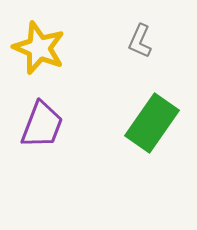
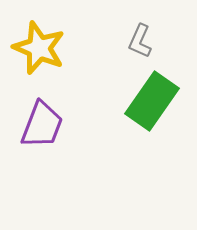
green rectangle: moved 22 px up
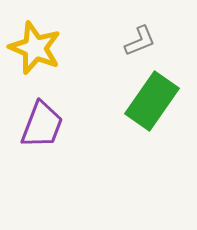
gray L-shape: rotated 136 degrees counterclockwise
yellow star: moved 4 px left
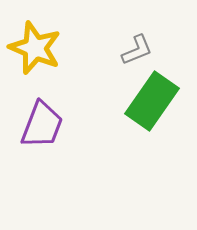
gray L-shape: moved 3 px left, 9 px down
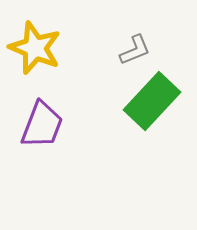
gray L-shape: moved 2 px left
green rectangle: rotated 8 degrees clockwise
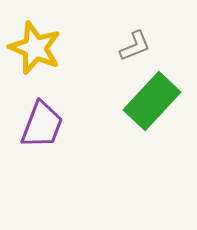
gray L-shape: moved 4 px up
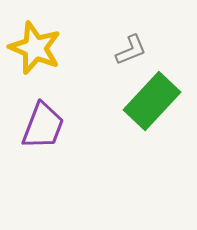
gray L-shape: moved 4 px left, 4 px down
purple trapezoid: moved 1 px right, 1 px down
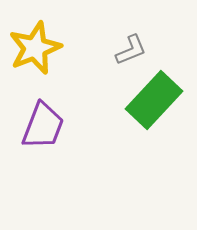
yellow star: rotated 28 degrees clockwise
green rectangle: moved 2 px right, 1 px up
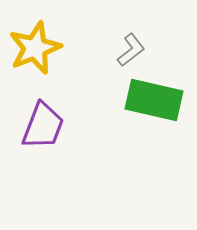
gray L-shape: rotated 16 degrees counterclockwise
green rectangle: rotated 60 degrees clockwise
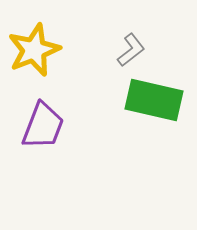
yellow star: moved 1 px left, 2 px down
